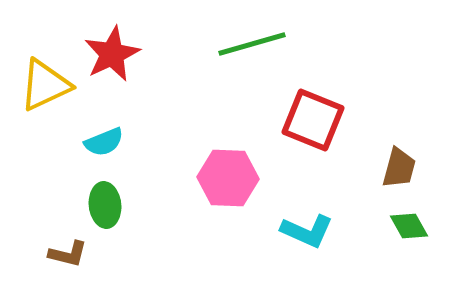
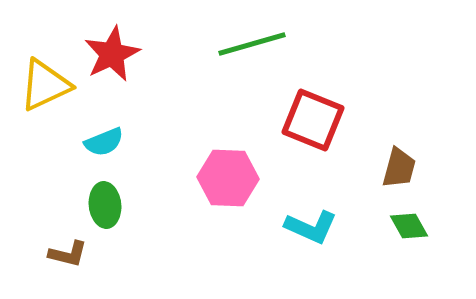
cyan L-shape: moved 4 px right, 4 px up
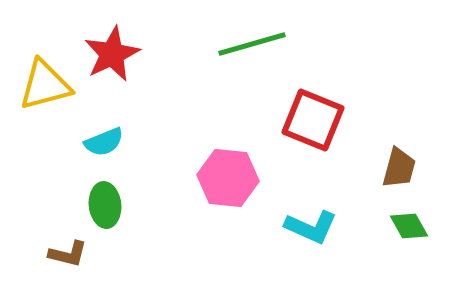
yellow triangle: rotated 10 degrees clockwise
pink hexagon: rotated 4 degrees clockwise
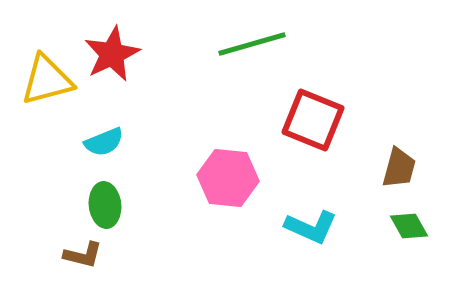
yellow triangle: moved 2 px right, 5 px up
brown L-shape: moved 15 px right, 1 px down
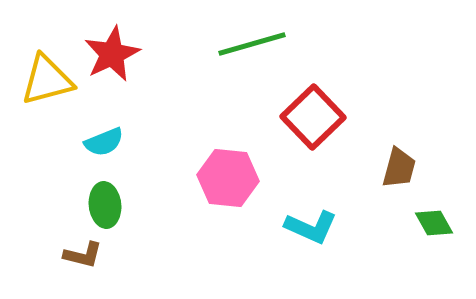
red square: moved 3 px up; rotated 24 degrees clockwise
green diamond: moved 25 px right, 3 px up
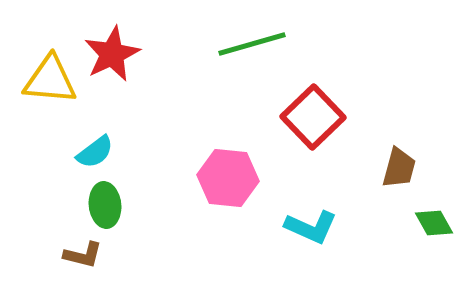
yellow triangle: moved 3 px right; rotated 20 degrees clockwise
cyan semicircle: moved 9 px left, 10 px down; rotated 15 degrees counterclockwise
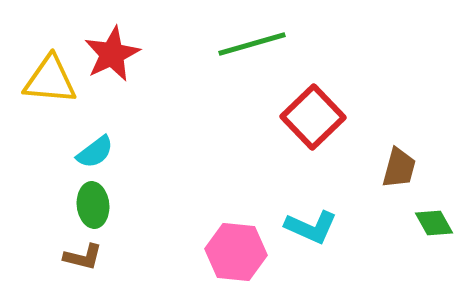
pink hexagon: moved 8 px right, 74 px down
green ellipse: moved 12 px left
brown L-shape: moved 2 px down
